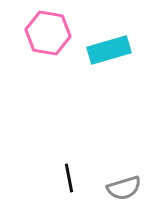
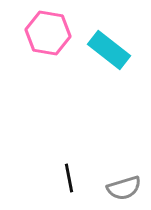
cyan rectangle: rotated 54 degrees clockwise
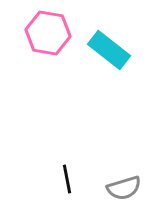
black line: moved 2 px left, 1 px down
